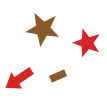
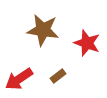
brown star: moved 1 px down
brown rectangle: rotated 14 degrees counterclockwise
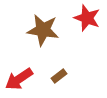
red star: moved 25 px up
brown rectangle: moved 1 px right
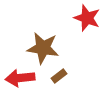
brown star: moved 18 px down
red arrow: moved 1 px right, 1 px up; rotated 28 degrees clockwise
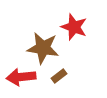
red star: moved 13 px left, 9 px down
red arrow: moved 1 px right, 1 px up
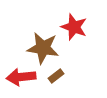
brown rectangle: moved 3 px left
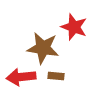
brown rectangle: rotated 42 degrees clockwise
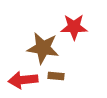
red star: rotated 20 degrees counterclockwise
red arrow: moved 2 px right, 3 px down
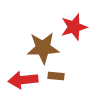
red star: rotated 16 degrees counterclockwise
brown star: rotated 12 degrees counterclockwise
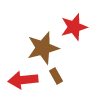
brown star: rotated 12 degrees counterclockwise
brown rectangle: rotated 56 degrees clockwise
